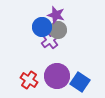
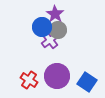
purple star: moved 1 px left, 1 px up; rotated 18 degrees clockwise
blue square: moved 7 px right
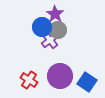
purple circle: moved 3 px right
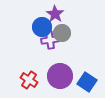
gray circle: moved 4 px right, 3 px down
purple cross: rotated 30 degrees clockwise
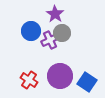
blue circle: moved 11 px left, 4 px down
purple cross: rotated 18 degrees counterclockwise
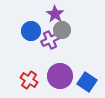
gray circle: moved 3 px up
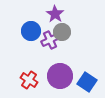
gray circle: moved 2 px down
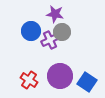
purple star: rotated 24 degrees counterclockwise
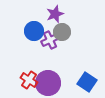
purple star: rotated 30 degrees counterclockwise
blue circle: moved 3 px right
purple circle: moved 12 px left, 7 px down
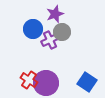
blue circle: moved 1 px left, 2 px up
purple circle: moved 2 px left
